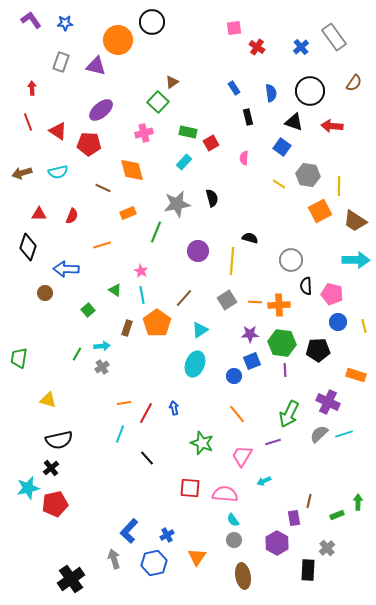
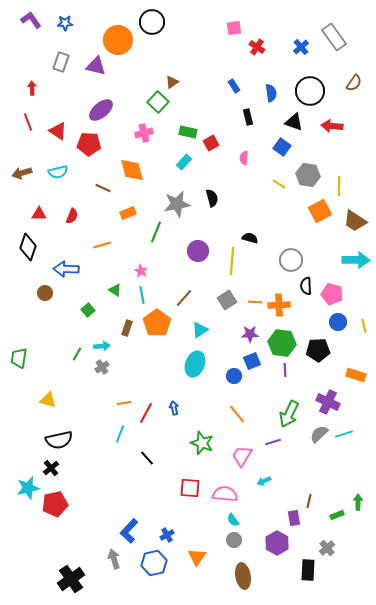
blue rectangle at (234, 88): moved 2 px up
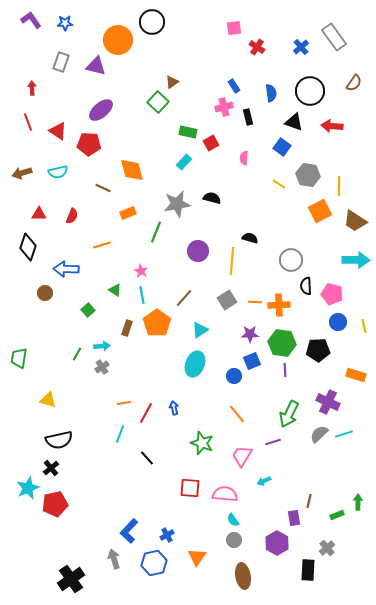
pink cross at (144, 133): moved 80 px right, 26 px up
black semicircle at (212, 198): rotated 60 degrees counterclockwise
cyan star at (28, 488): rotated 10 degrees counterclockwise
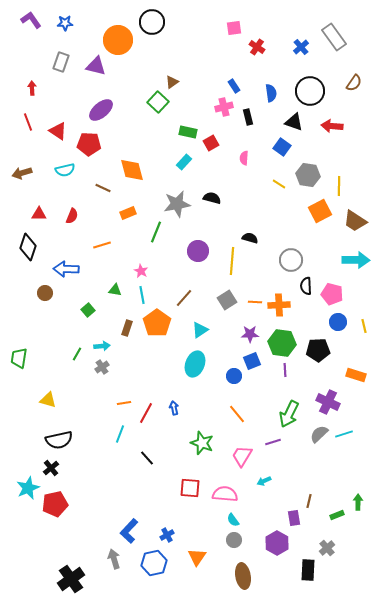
cyan semicircle at (58, 172): moved 7 px right, 2 px up
green triangle at (115, 290): rotated 24 degrees counterclockwise
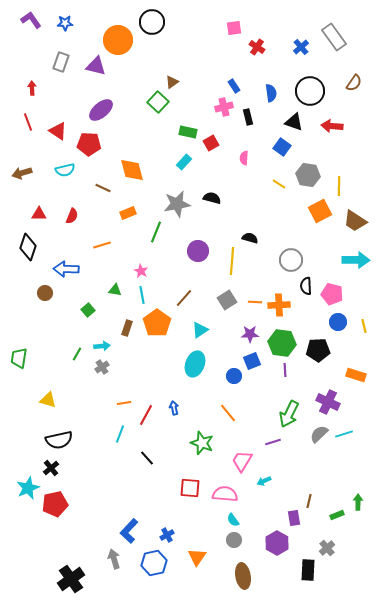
red line at (146, 413): moved 2 px down
orange line at (237, 414): moved 9 px left, 1 px up
pink trapezoid at (242, 456): moved 5 px down
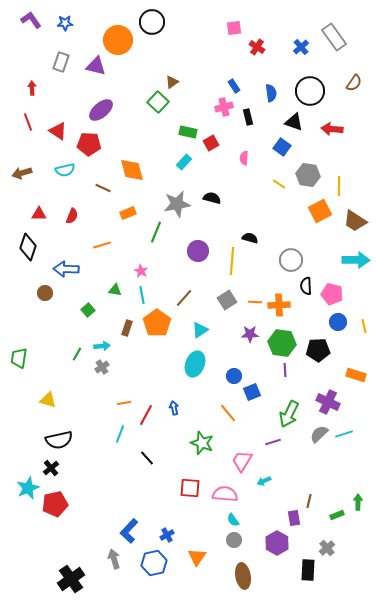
red arrow at (332, 126): moved 3 px down
blue square at (252, 361): moved 31 px down
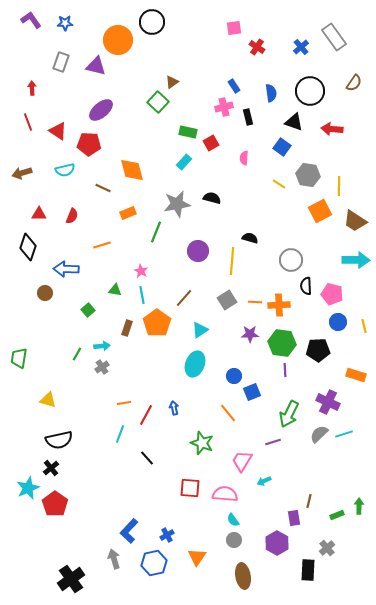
green arrow at (358, 502): moved 1 px right, 4 px down
red pentagon at (55, 504): rotated 25 degrees counterclockwise
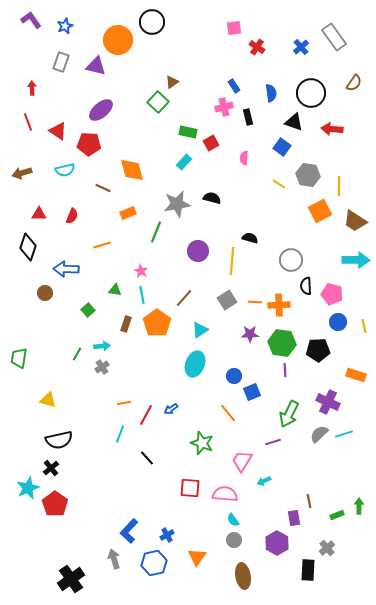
blue star at (65, 23): moved 3 px down; rotated 21 degrees counterclockwise
black circle at (310, 91): moved 1 px right, 2 px down
brown rectangle at (127, 328): moved 1 px left, 4 px up
blue arrow at (174, 408): moved 3 px left, 1 px down; rotated 112 degrees counterclockwise
brown line at (309, 501): rotated 24 degrees counterclockwise
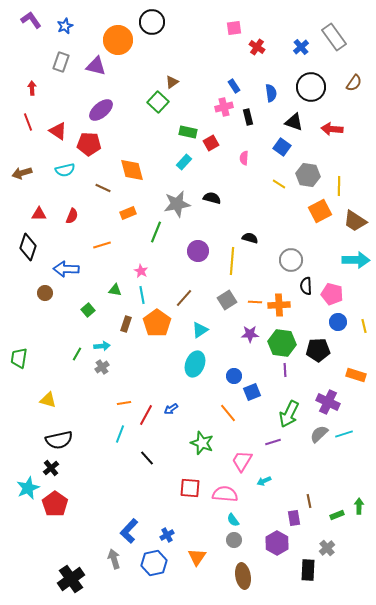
black circle at (311, 93): moved 6 px up
